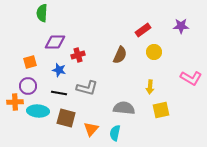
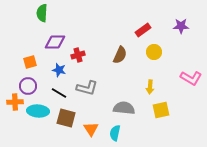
black line: rotated 21 degrees clockwise
orange triangle: rotated 14 degrees counterclockwise
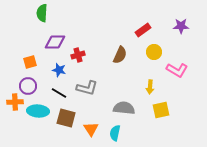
pink L-shape: moved 14 px left, 8 px up
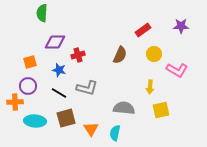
yellow circle: moved 2 px down
cyan ellipse: moved 3 px left, 10 px down
brown square: rotated 30 degrees counterclockwise
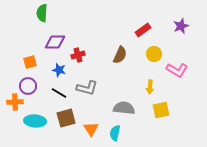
purple star: rotated 21 degrees counterclockwise
